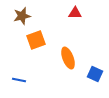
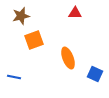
brown star: moved 1 px left
orange square: moved 2 px left
blue line: moved 5 px left, 3 px up
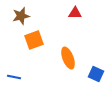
blue square: moved 1 px right
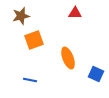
blue line: moved 16 px right, 3 px down
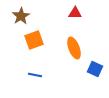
brown star: rotated 18 degrees counterclockwise
orange ellipse: moved 6 px right, 10 px up
blue square: moved 1 px left, 5 px up
blue line: moved 5 px right, 5 px up
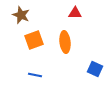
brown star: moved 1 px up; rotated 18 degrees counterclockwise
orange ellipse: moved 9 px left, 6 px up; rotated 15 degrees clockwise
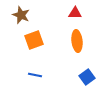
orange ellipse: moved 12 px right, 1 px up
blue square: moved 8 px left, 8 px down; rotated 28 degrees clockwise
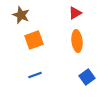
red triangle: rotated 32 degrees counterclockwise
blue line: rotated 32 degrees counterclockwise
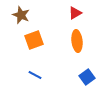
blue line: rotated 48 degrees clockwise
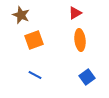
orange ellipse: moved 3 px right, 1 px up
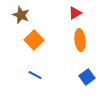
orange square: rotated 24 degrees counterclockwise
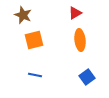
brown star: moved 2 px right
orange square: rotated 30 degrees clockwise
blue line: rotated 16 degrees counterclockwise
